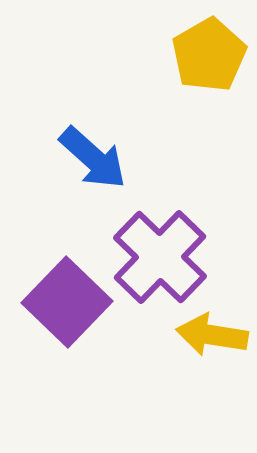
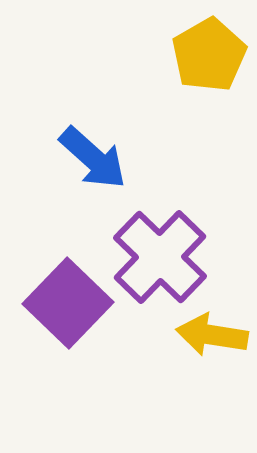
purple square: moved 1 px right, 1 px down
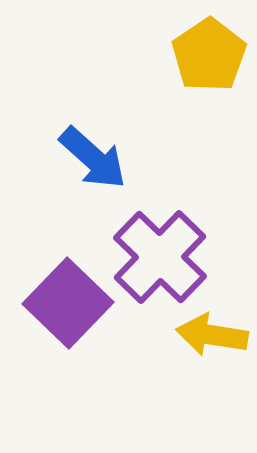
yellow pentagon: rotated 4 degrees counterclockwise
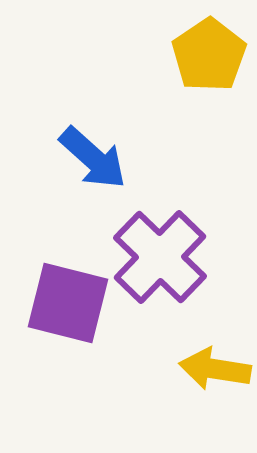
purple square: rotated 30 degrees counterclockwise
yellow arrow: moved 3 px right, 34 px down
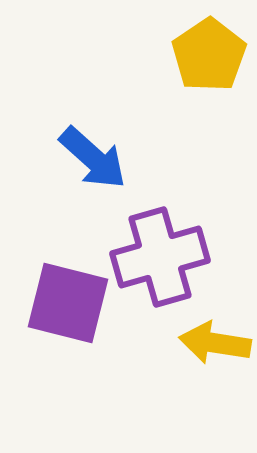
purple cross: rotated 30 degrees clockwise
yellow arrow: moved 26 px up
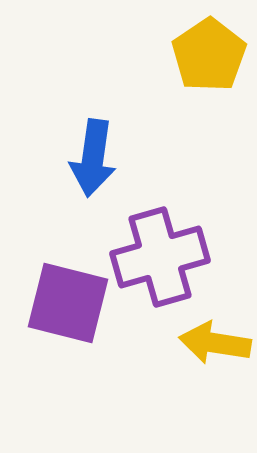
blue arrow: rotated 56 degrees clockwise
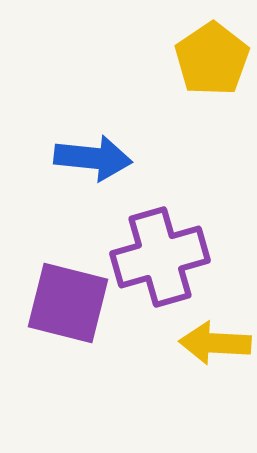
yellow pentagon: moved 3 px right, 4 px down
blue arrow: rotated 92 degrees counterclockwise
yellow arrow: rotated 6 degrees counterclockwise
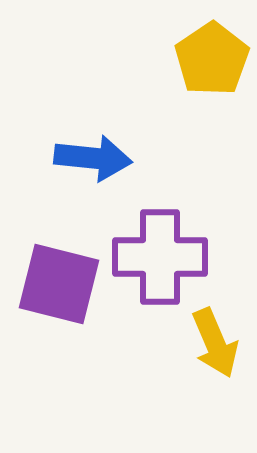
purple cross: rotated 16 degrees clockwise
purple square: moved 9 px left, 19 px up
yellow arrow: rotated 116 degrees counterclockwise
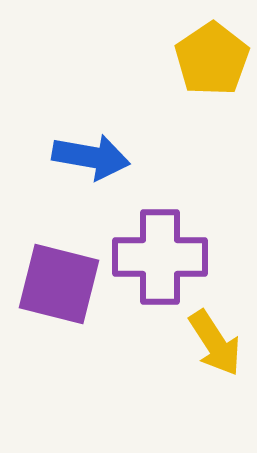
blue arrow: moved 2 px left, 1 px up; rotated 4 degrees clockwise
yellow arrow: rotated 10 degrees counterclockwise
